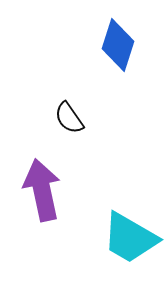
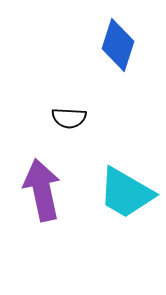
black semicircle: rotated 52 degrees counterclockwise
cyan trapezoid: moved 4 px left, 45 px up
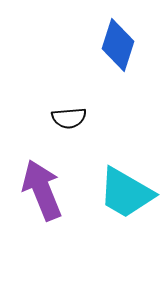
black semicircle: rotated 8 degrees counterclockwise
purple arrow: rotated 10 degrees counterclockwise
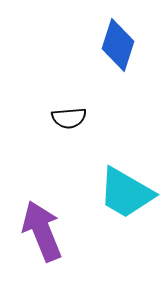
purple arrow: moved 41 px down
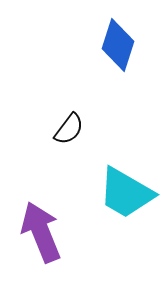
black semicircle: moved 11 px down; rotated 48 degrees counterclockwise
purple arrow: moved 1 px left, 1 px down
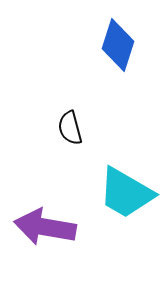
black semicircle: moved 1 px right, 1 px up; rotated 128 degrees clockwise
purple arrow: moved 4 px right, 5 px up; rotated 58 degrees counterclockwise
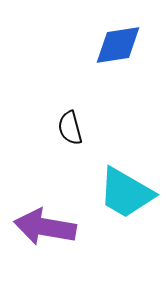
blue diamond: rotated 63 degrees clockwise
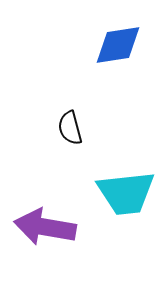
cyan trapezoid: rotated 36 degrees counterclockwise
